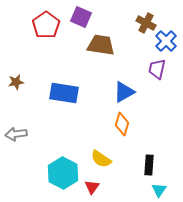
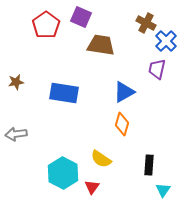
cyan triangle: moved 4 px right
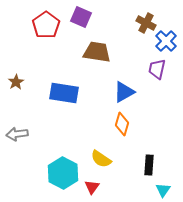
brown trapezoid: moved 4 px left, 7 px down
brown star: rotated 21 degrees counterclockwise
gray arrow: moved 1 px right
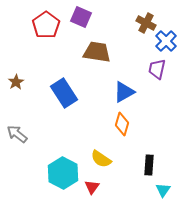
blue rectangle: rotated 48 degrees clockwise
gray arrow: rotated 45 degrees clockwise
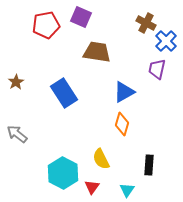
red pentagon: rotated 24 degrees clockwise
yellow semicircle: rotated 30 degrees clockwise
cyan triangle: moved 36 px left
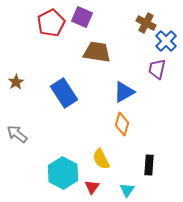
purple square: moved 1 px right
red pentagon: moved 5 px right, 2 px up; rotated 16 degrees counterclockwise
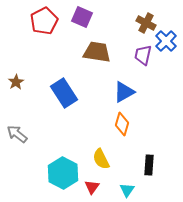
red pentagon: moved 7 px left, 2 px up
purple trapezoid: moved 14 px left, 14 px up
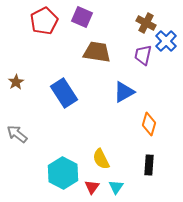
orange diamond: moved 27 px right
cyan triangle: moved 11 px left, 3 px up
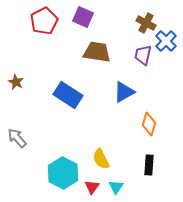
purple square: moved 1 px right
brown star: rotated 14 degrees counterclockwise
blue rectangle: moved 4 px right, 2 px down; rotated 24 degrees counterclockwise
gray arrow: moved 4 px down; rotated 10 degrees clockwise
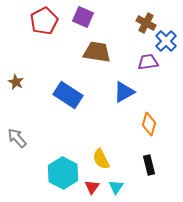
purple trapezoid: moved 5 px right, 7 px down; rotated 70 degrees clockwise
black rectangle: rotated 18 degrees counterclockwise
